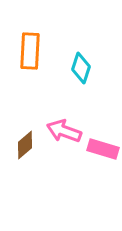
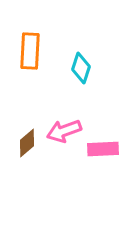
pink arrow: rotated 40 degrees counterclockwise
brown diamond: moved 2 px right, 2 px up
pink rectangle: rotated 20 degrees counterclockwise
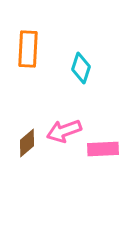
orange rectangle: moved 2 px left, 2 px up
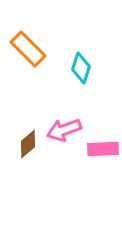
orange rectangle: rotated 48 degrees counterclockwise
pink arrow: moved 1 px up
brown diamond: moved 1 px right, 1 px down
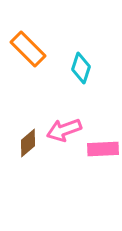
brown diamond: moved 1 px up
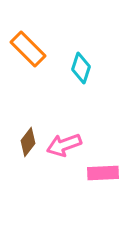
pink arrow: moved 15 px down
brown diamond: moved 1 px up; rotated 12 degrees counterclockwise
pink rectangle: moved 24 px down
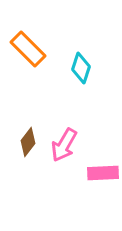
pink arrow: rotated 40 degrees counterclockwise
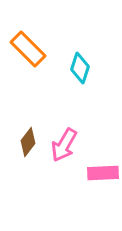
cyan diamond: moved 1 px left
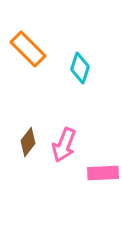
pink arrow: rotated 8 degrees counterclockwise
